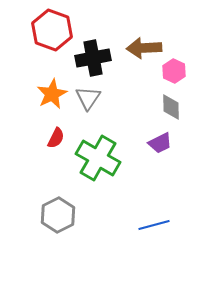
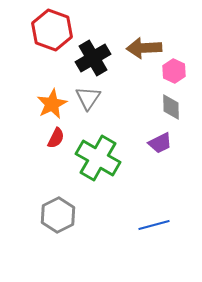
black cross: rotated 20 degrees counterclockwise
orange star: moved 10 px down
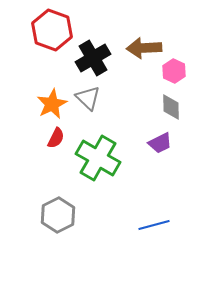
gray triangle: rotated 20 degrees counterclockwise
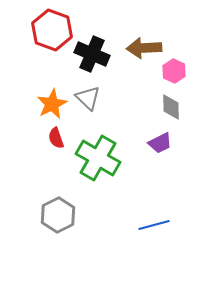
black cross: moved 1 px left, 4 px up; rotated 36 degrees counterclockwise
red semicircle: rotated 135 degrees clockwise
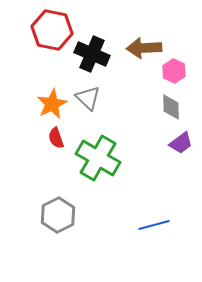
red hexagon: rotated 9 degrees counterclockwise
purple trapezoid: moved 21 px right; rotated 10 degrees counterclockwise
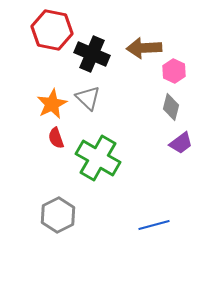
gray diamond: rotated 16 degrees clockwise
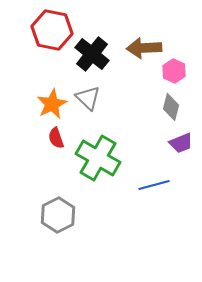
black cross: rotated 16 degrees clockwise
purple trapezoid: rotated 15 degrees clockwise
blue line: moved 40 px up
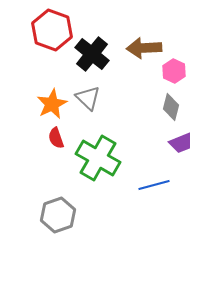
red hexagon: rotated 9 degrees clockwise
gray hexagon: rotated 8 degrees clockwise
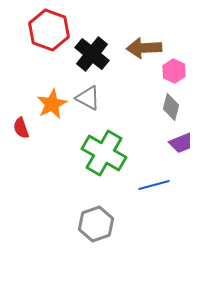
red hexagon: moved 3 px left
gray triangle: rotated 16 degrees counterclockwise
red semicircle: moved 35 px left, 10 px up
green cross: moved 6 px right, 5 px up
gray hexagon: moved 38 px right, 9 px down
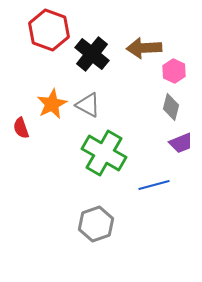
gray triangle: moved 7 px down
